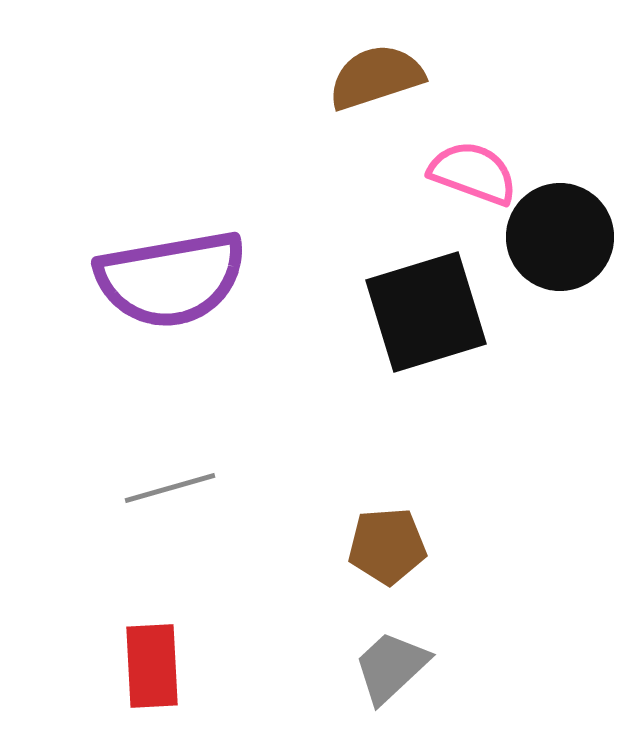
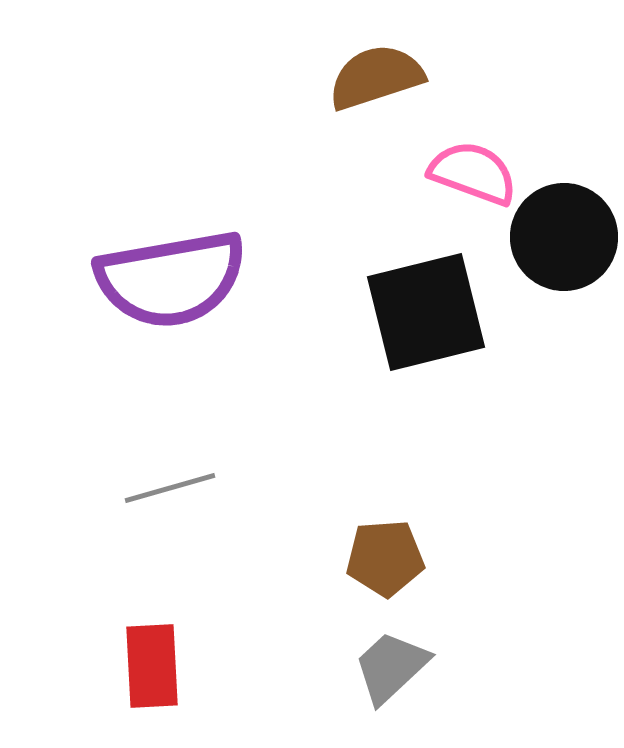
black circle: moved 4 px right
black square: rotated 3 degrees clockwise
brown pentagon: moved 2 px left, 12 px down
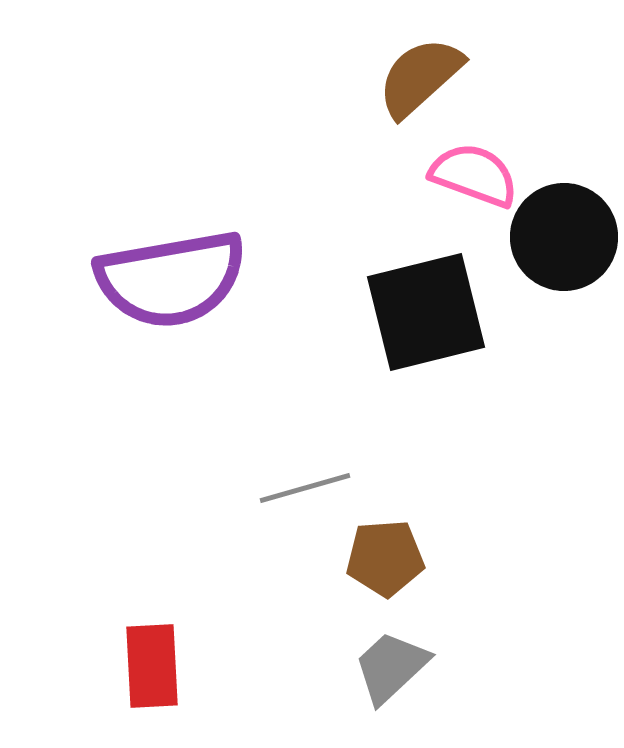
brown semicircle: moved 44 px right; rotated 24 degrees counterclockwise
pink semicircle: moved 1 px right, 2 px down
gray line: moved 135 px right
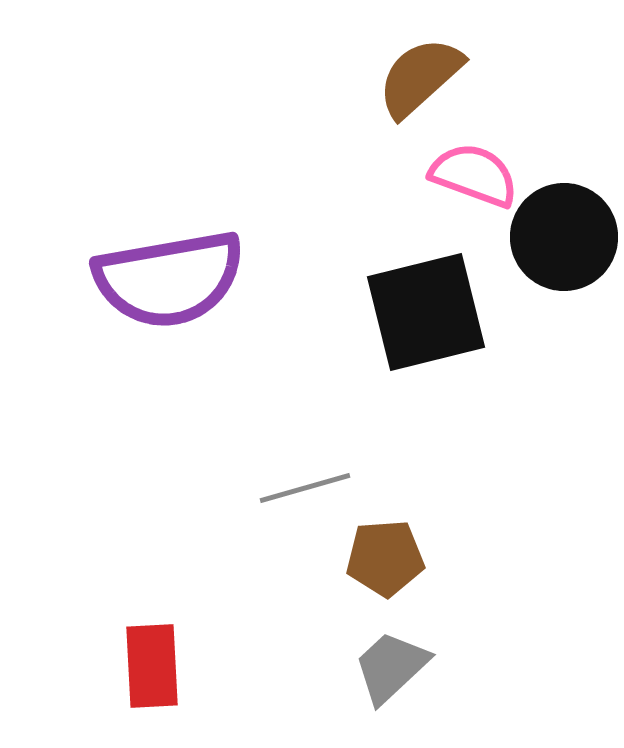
purple semicircle: moved 2 px left
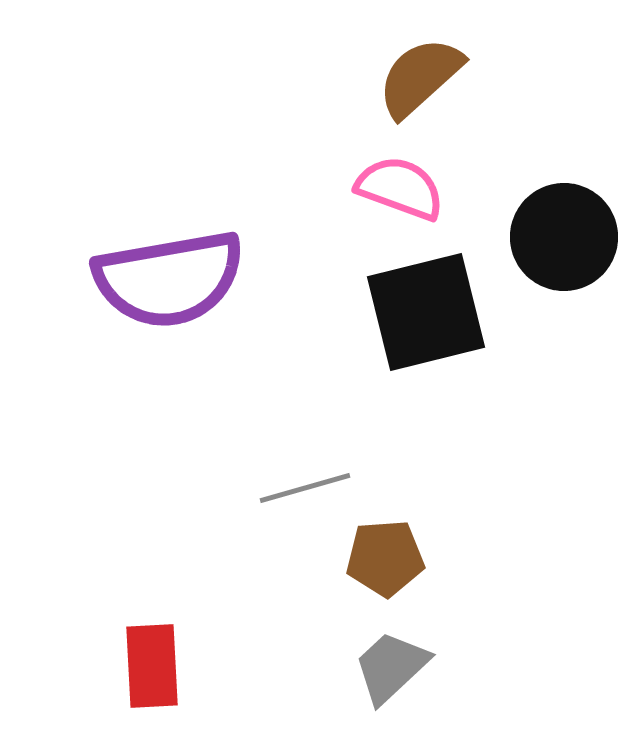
pink semicircle: moved 74 px left, 13 px down
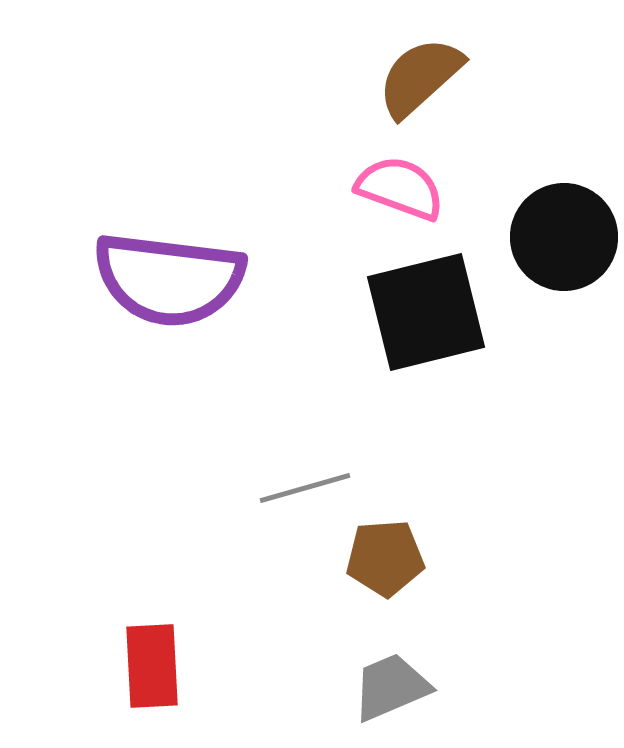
purple semicircle: rotated 17 degrees clockwise
gray trapezoid: moved 20 px down; rotated 20 degrees clockwise
